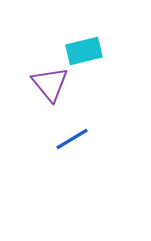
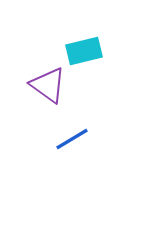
purple triangle: moved 2 px left, 1 px down; rotated 15 degrees counterclockwise
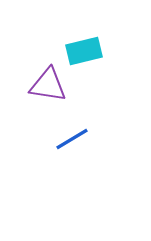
purple triangle: rotated 27 degrees counterclockwise
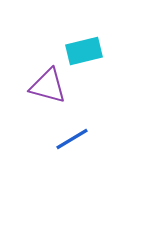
purple triangle: moved 1 px down; rotated 6 degrees clockwise
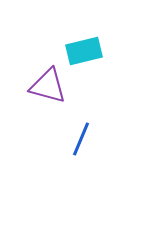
blue line: moved 9 px right; rotated 36 degrees counterclockwise
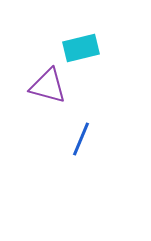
cyan rectangle: moved 3 px left, 3 px up
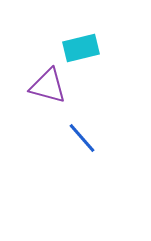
blue line: moved 1 px right, 1 px up; rotated 64 degrees counterclockwise
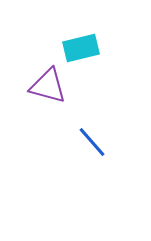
blue line: moved 10 px right, 4 px down
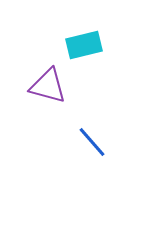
cyan rectangle: moved 3 px right, 3 px up
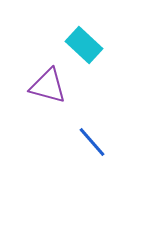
cyan rectangle: rotated 57 degrees clockwise
